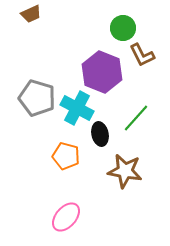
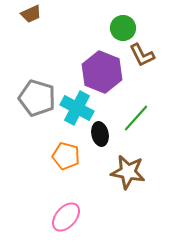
brown star: moved 3 px right, 1 px down
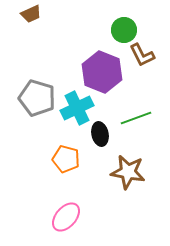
green circle: moved 1 px right, 2 px down
cyan cross: rotated 36 degrees clockwise
green line: rotated 28 degrees clockwise
orange pentagon: moved 3 px down
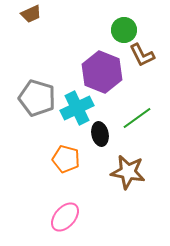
green line: moved 1 px right; rotated 16 degrees counterclockwise
pink ellipse: moved 1 px left
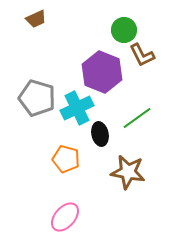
brown trapezoid: moved 5 px right, 5 px down
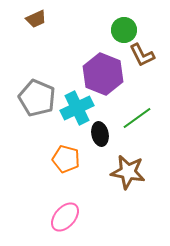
purple hexagon: moved 1 px right, 2 px down
gray pentagon: rotated 6 degrees clockwise
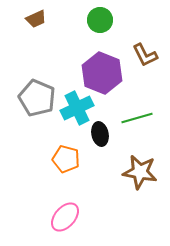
green circle: moved 24 px left, 10 px up
brown L-shape: moved 3 px right
purple hexagon: moved 1 px left, 1 px up
green line: rotated 20 degrees clockwise
brown star: moved 12 px right
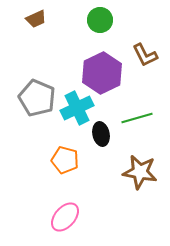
purple hexagon: rotated 12 degrees clockwise
black ellipse: moved 1 px right
orange pentagon: moved 1 px left, 1 px down
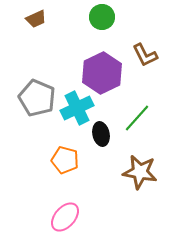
green circle: moved 2 px right, 3 px up
green line: rotated 32 degrees counterclockwise
